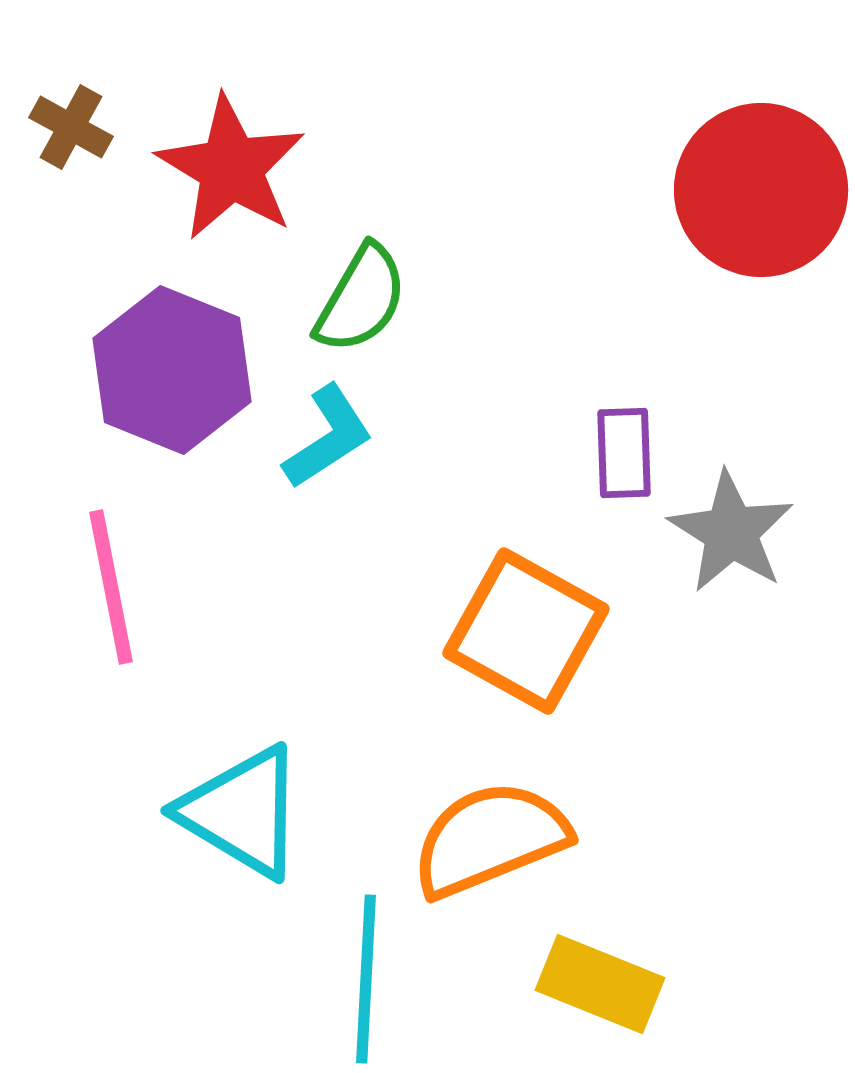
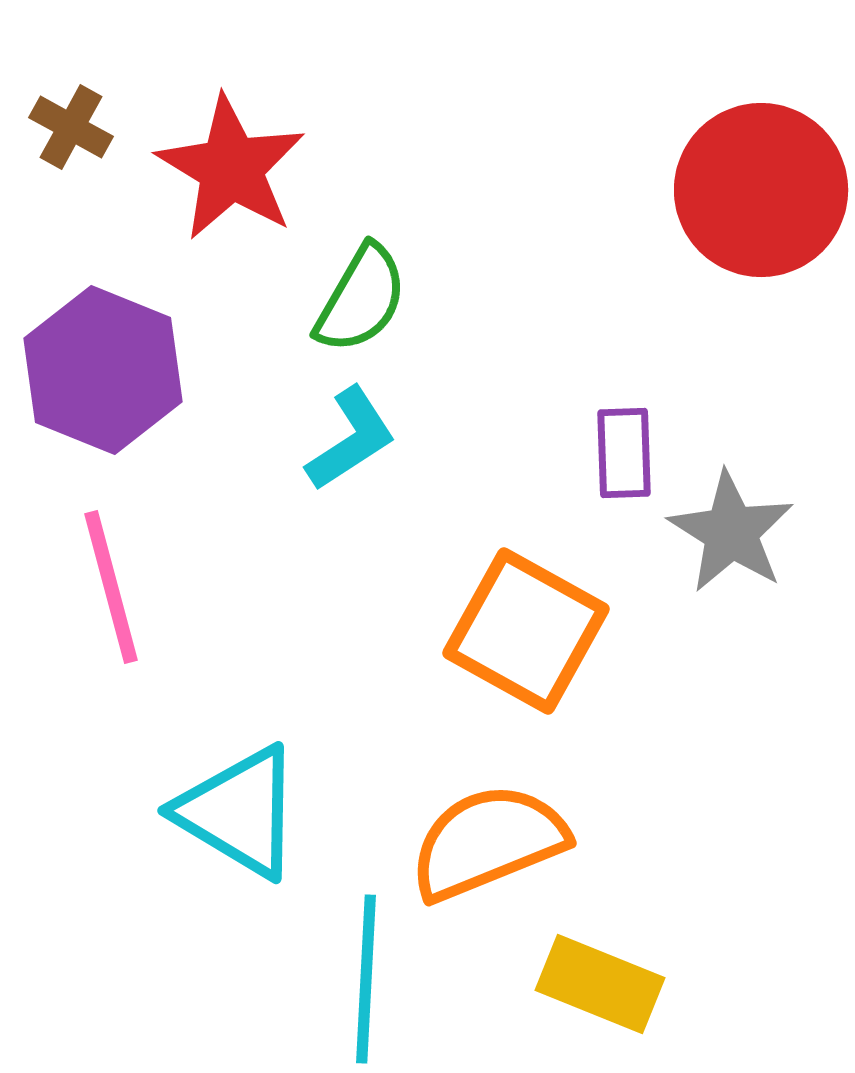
purple hexagon: moved 69 px left
cyan L-shape: moved 23 px right, 2 px down
pink line: rotated 4 degrees counterclockwise
cyan triangle: moved 3 px left
orange semicircle: moved 2 px left, 3 px down
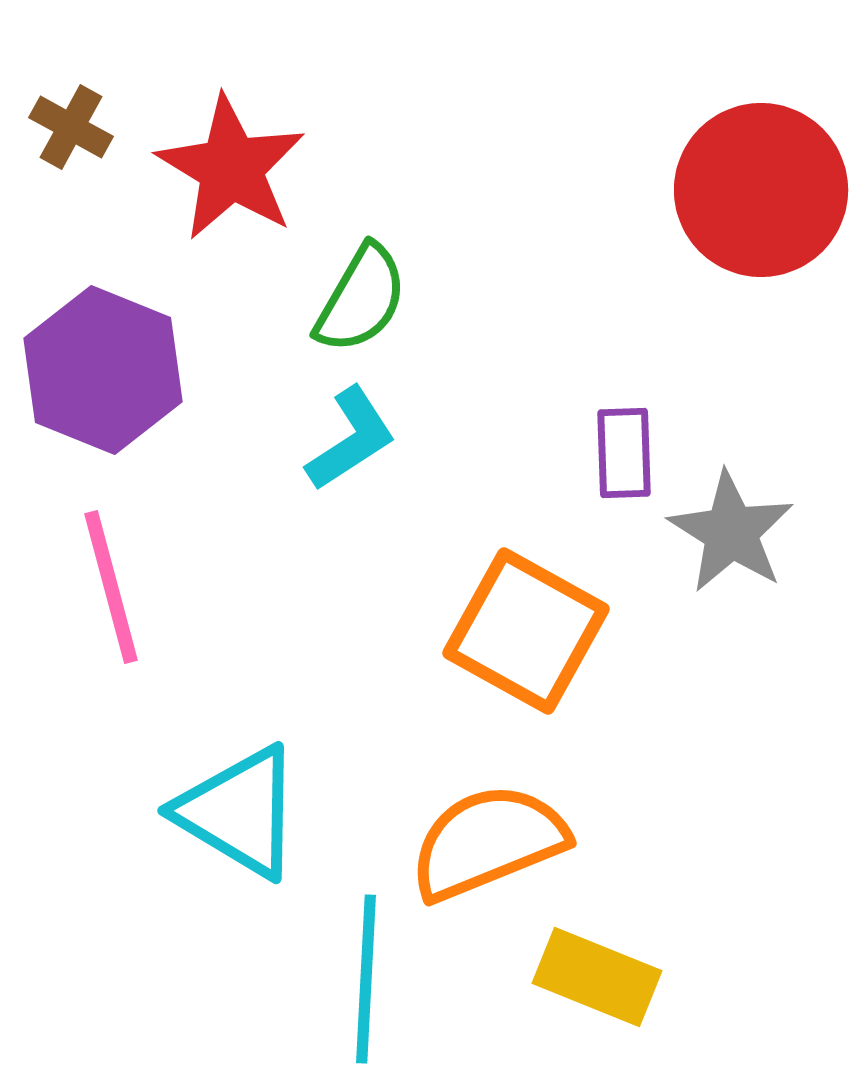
yellow rectangle: moved 3 px left, 7 px up
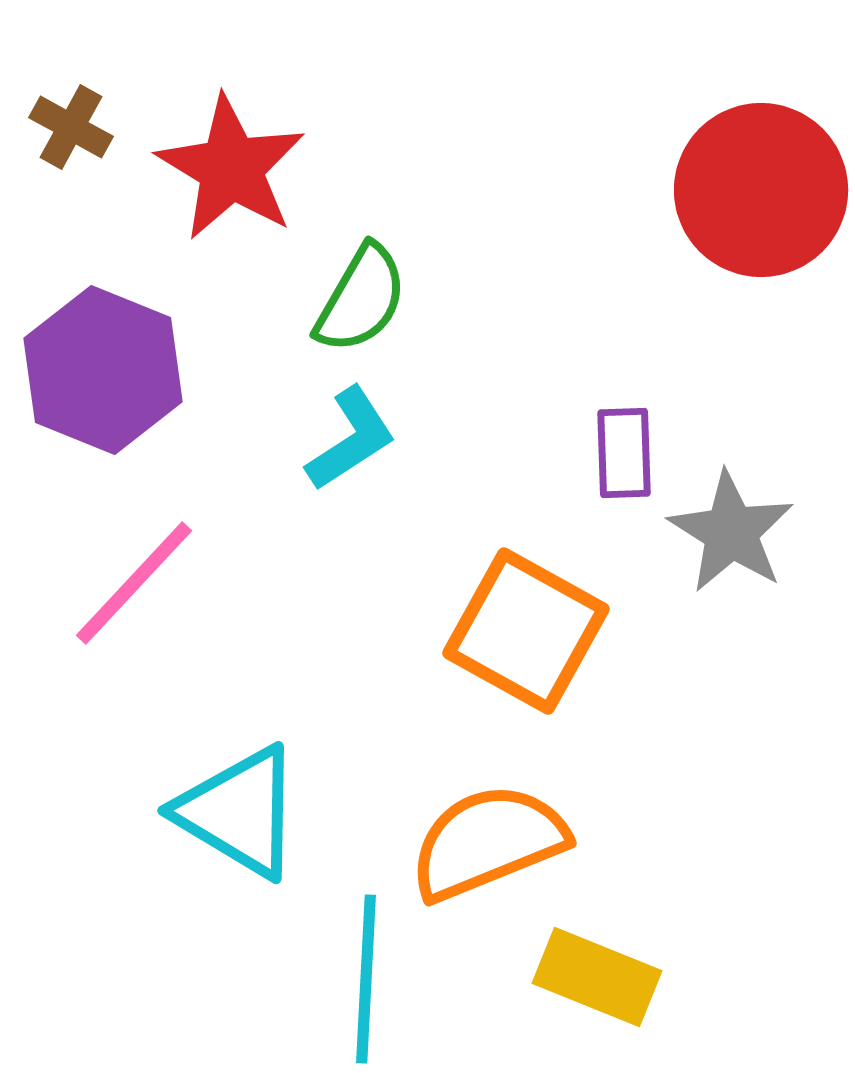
pink line: moved 23 px right, 4 px up; rotated 58 degrees clockwise
